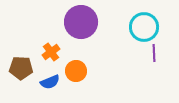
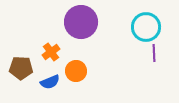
cyan circle: moved 2 px right
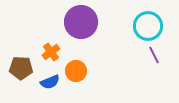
cyan circle: moved 2 px right, 1 px up
purple line: moved 2 px down; rotated 24 degrees counterclockwise
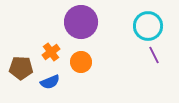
orange circle: moved 5 px right, 9 px up
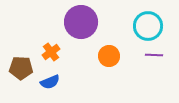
purple line: rotated 60 degrees counterclockwise
orange circle: moved 28 px right, 6 px up
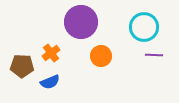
cyan circle: moved 4 px left, 1 px down
orange cross: moved 1 px down
orange circle: moved 8 px left
brown pentagon: moved 1 px right, 2 px up
